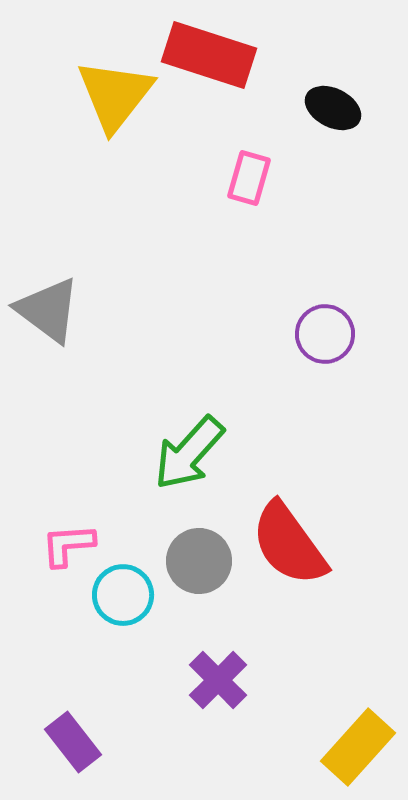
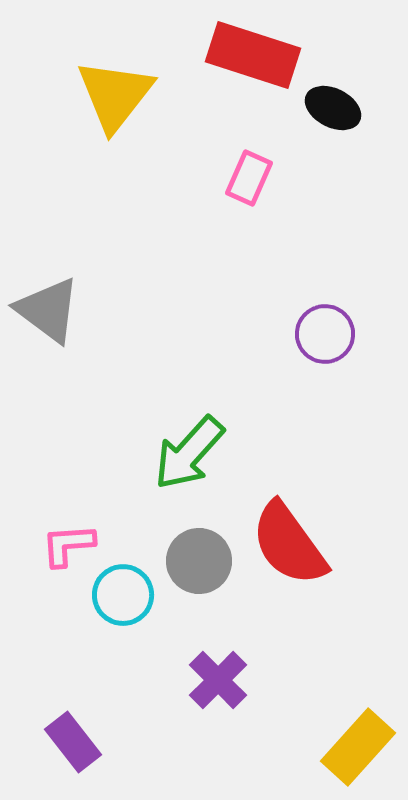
red rectangle: moved 44 px right
pink rectangle: rotated 8 degrees clockwise
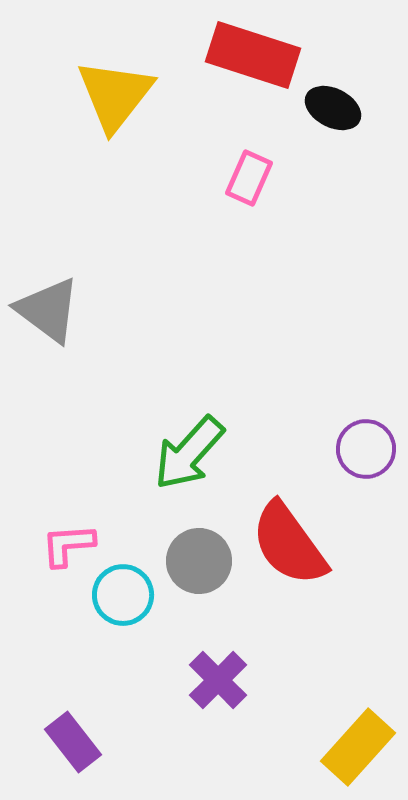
purple circle: moved 41 px right, 115 px down
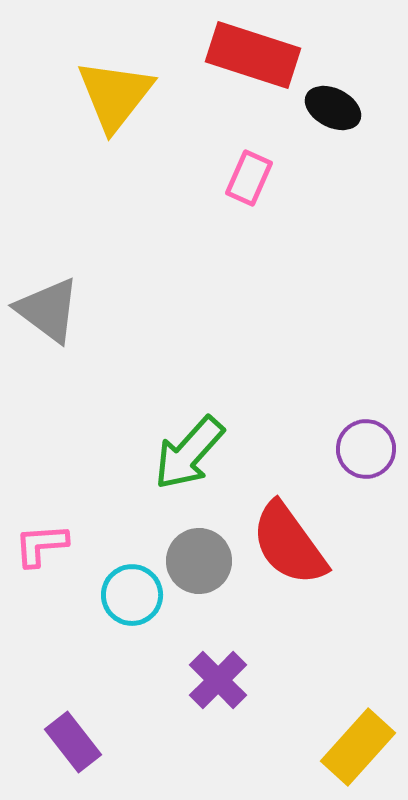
pink L-shape: moved 27 px left
cyan circle: moved 9 px right
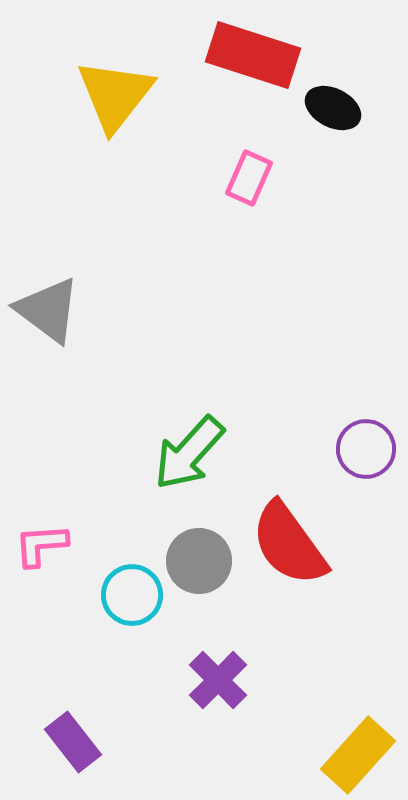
yellow rectangle: moved 8 px down
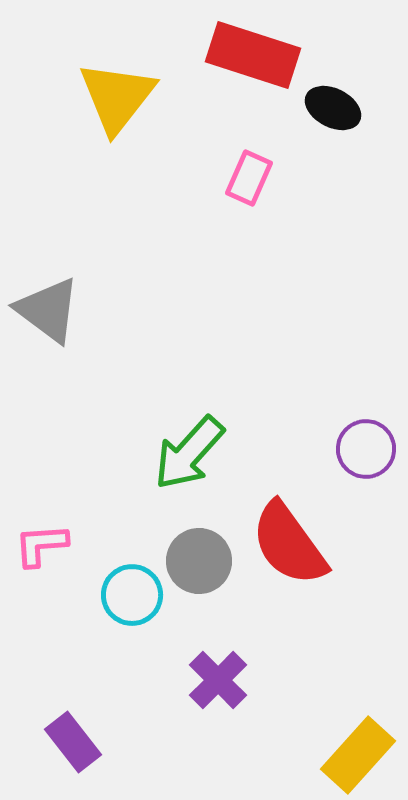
yellow triangle: moved 2 px right, 2 px down
